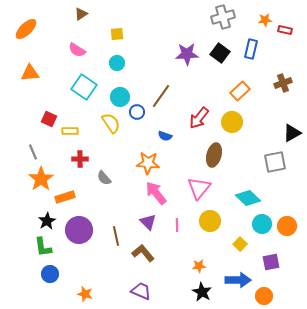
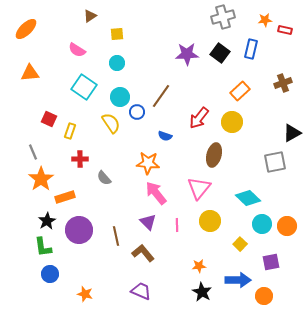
brown triangle at (81, 14): moved 9 px right, 2 px down
yellow rectangle at (70, 131): rotated 70 degrees counterclockwise
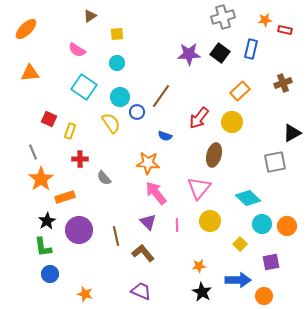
purple star at (187, 54): moved 2 px right
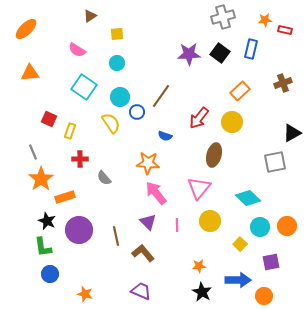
black star at (47, 221): rotated 18 degrees counterclockwise
cyan circle at (262, 224): moved 2 px left, 3 px down
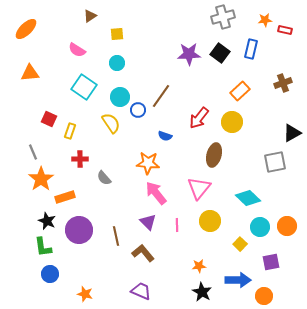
blue circle at (137, 112): moved 1 px right, 2 px up
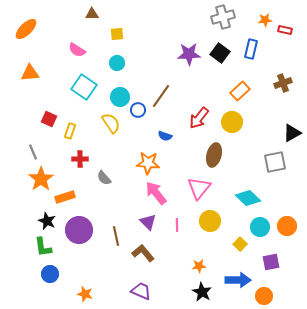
brown triangle at (90, 16): moved 2 px right, 2 px up; rotated 32 degrees clockwise
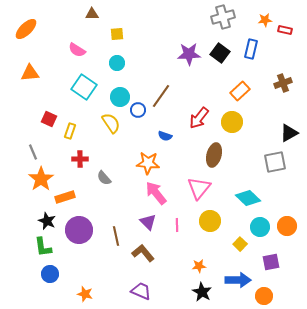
black triangle at (292, 133): moved 3 px left
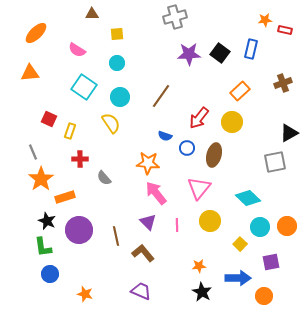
gray cross at (223, 17): moved 48 px left
orange ellipse at (26, 29): moved 10 px right, 4 px down
blue circle at (138, 110): moved 49 px right, 38 px down
blue arrow at (238, 280): moved 2 px up
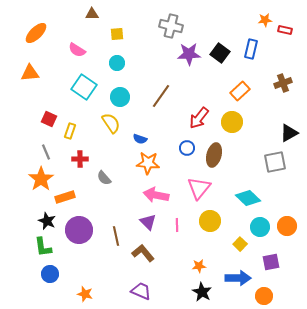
gray cross at (175, 17): moved 4 px left, 9 px down; rotated 30 degrees clockwise
blue semicircle at (165, 136): moved 25 px left, 3 px down
gray line at (33, 152): moved 13 px right
pink arrow at (156, 193): moved 2 px down; rotated 40 degrees counterclockwise
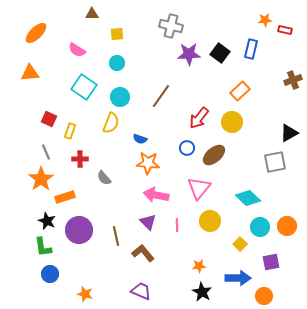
brown cross at (283, 83): moved 10 px right, 3 px up
yellow semicircle at (111, 123): rotated 55 degrees clockwise
brown ellipse at (214, 155): rotated 35 degrees clockwise
